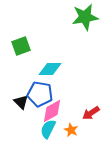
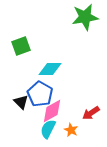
blue pentagon: rotated 20 degrees clockwise
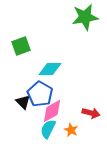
black triangle: moved 2 px right
red arrow: rotated 132 degrees counterclockwise
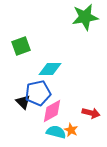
blue pentagon: moved 2 px left, 1 px up; rotated 30 degrees clockwise
cyan semicircle: moved 8 px right, 3 px down; rotated 78 degrees clockwise
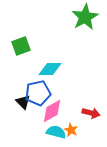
green star: rotated 20 degrees counterclockwise
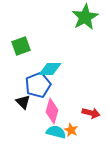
blue pentagon: moved 8 px up; rotated 10 degrees counterclockwise
pink diamond: rotated 45 degrees counterclockwise
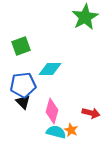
blue pentagon: moved 15 px left; rotated 15 degrees clockwise
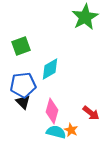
cyan diamond: rotated 30 degrees counterclockwise
red arrow: rotated 24 degrees clockwise
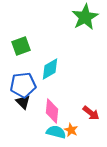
pink diamond: rotated 10 degrees counterclockwise
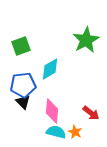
green star: moved 1 px right, 23 px down
orange star: moved 4 px right, 2 px down
